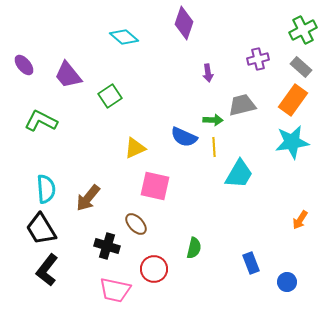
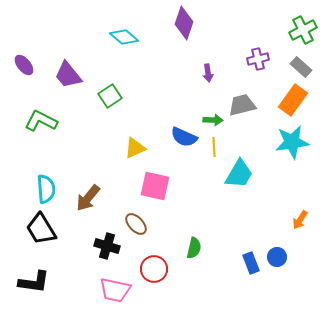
black L-shape: moved 13 px left, 12 px down; rotated 120 degrees counterclockwise
blue circle: moved 10 px left, 25 px up
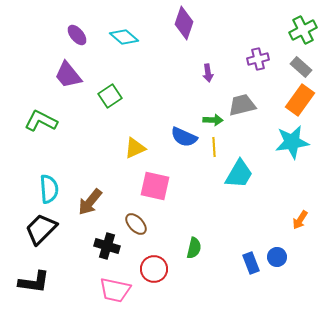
purple ellipse: moved 53 px right, 30 px up
orange rectangle: moved 7 px right
cyan semicircle: moved 3 px right
brown arrow: moved 2 px right, 4 px down
black trapezoid: rotated 76 degrees clockwise
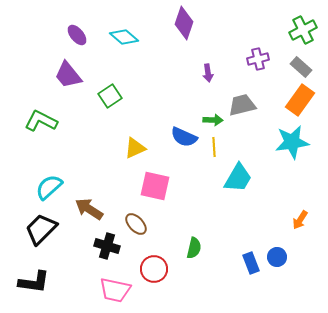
cyan trapezoid: moved 1 px left, 4 px down
cyan semicircle: moved 2 px up; rotated 128 degrees counterclockwise
brown arrow: moved 1 px left, 7 px down; rotated 84 degrees clockwise
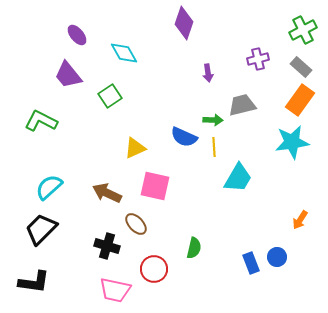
cyan diamond: moved 16 px down; rotated 20 degrees clockwise
brown arrow: moved 18 px right, 16 px up; rotated 8 degrees counterclockwise
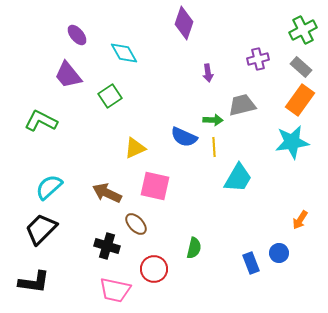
blue circle: moved 2 px right, 4 px up
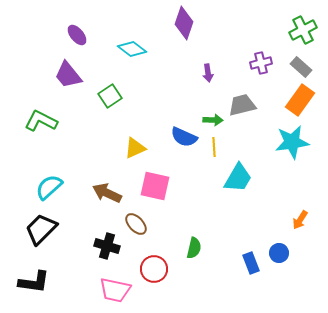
cyan diamond: moved 8 px right, 4 px up; rotated 24 degrees counterclockwise
purple cross: moved 3 px right, 4 px down
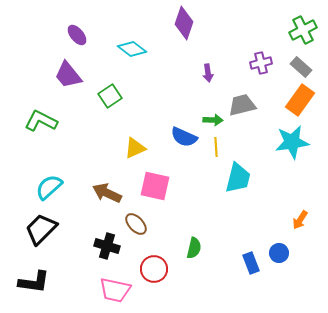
yellow line: moved 2 px right
cyan trapezoid: rotated 16 degrees counterclockwise
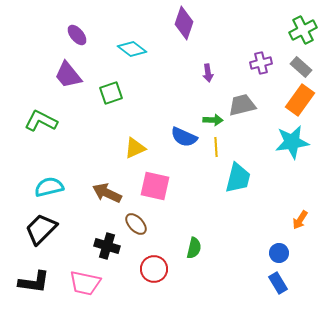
green square: moved 1 px right, 3 px up; rotated 15 degrees clockwise
cyan semicircle: rotated 28 degrees clockwise
blue rectangle: moved 27 px right, 20 px down; rotated 10 degrees counterclockwise
pink trapezoid: moved 30 px left, 7 px up
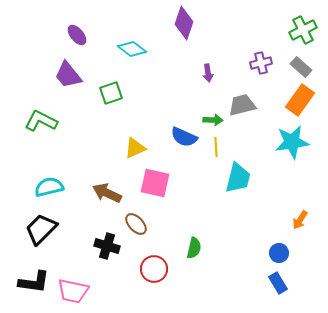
pink square: moved 3 px up
pink trapezoid: moved 12 px left, 8 px down
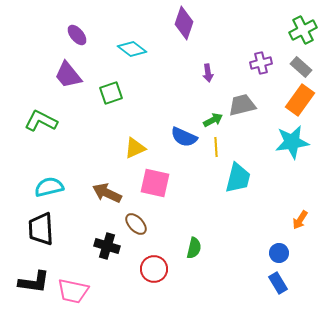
green arrow: rotated 30 degrees counterclockwise
black trapezoid: rotated 48 degrees counterclockwise
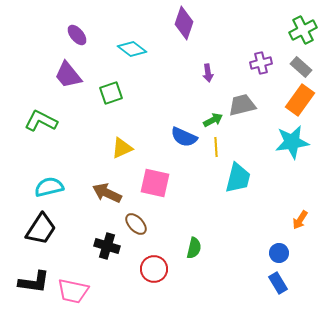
yellow triangle: moved 13 px left
black trapezoid: rotated 144 degrees counterclockwise
